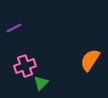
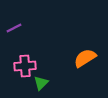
orange semicircle: moved 5 px left, 2 px up; rotated 25 degrees clockwise
pink cross: rotated 15 degrees clockwise
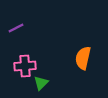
purple line: moved 2 px right
orange semicircle: moved 2 px left; rotated 45 degrees counterclockwise
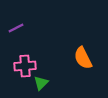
orange semicircle: rotated 40 degrees counterclockwise
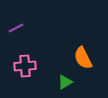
green triangle: moved 24 px right, 1 px up; rotated 14 degrees clockwise
